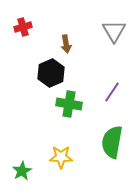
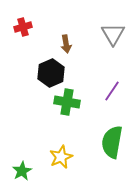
gray triangle: moved 1 px left, 3 px down
purple line: moved 1 px up
green cross: moved 2 px left, 2 px up
yellow star: rotated 25 degrees counterclockwise
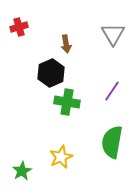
red cross: moved 4 px left
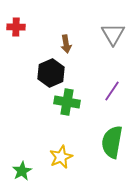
red cross: moved 3 px left; rotated 18 degrees clockwise
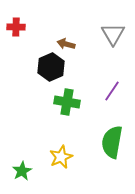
brown arrow: rotated 114 degrees clockwise
black hexagon: moved 6 px up
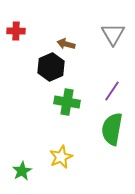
red cross: moved 4 px down
green semicircle: moved 13 px up
